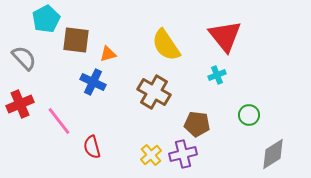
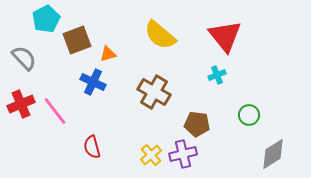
brown square: moved 1 px right; rotated 28 degrees counterclockwise
yellow semicircle: moved 6 px left, 10 px up; rotated 16 degrees counterclockwise
red cross: moved 1 px right
pink line: moved 4 px left, 10 px up
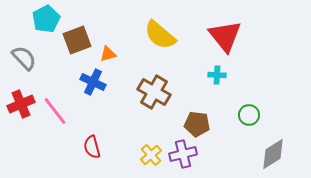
cyan cross: rotated 24 degrees clockwise
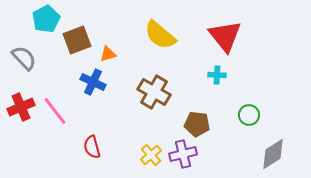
red cross: moved 3 px down
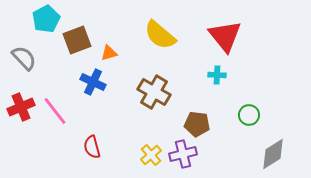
orange triangle: moved 1 px right, 1 px up
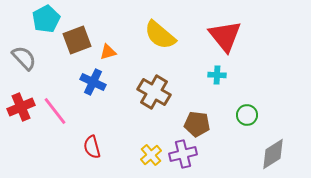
orange triangle: moved 1 px left, 1 px up
green circle: moved 2 px left
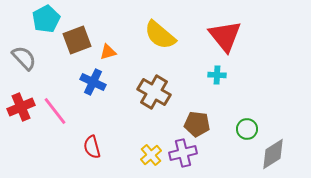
green circle: moved 14 px down
purple cross: moved 1 px up
